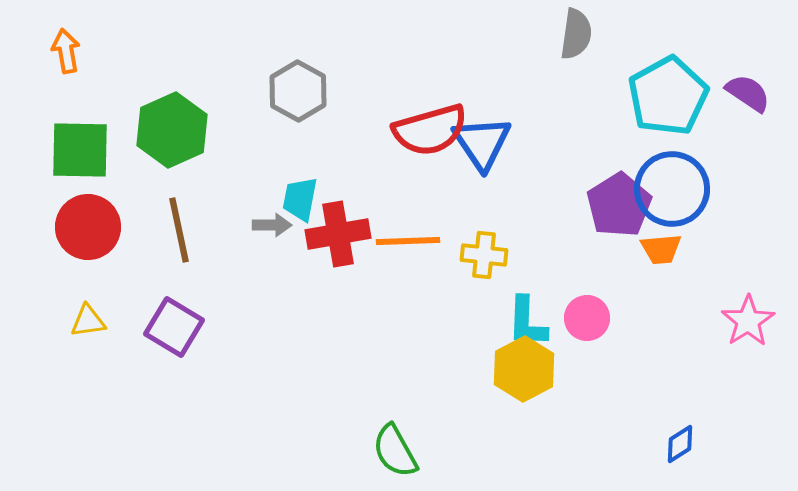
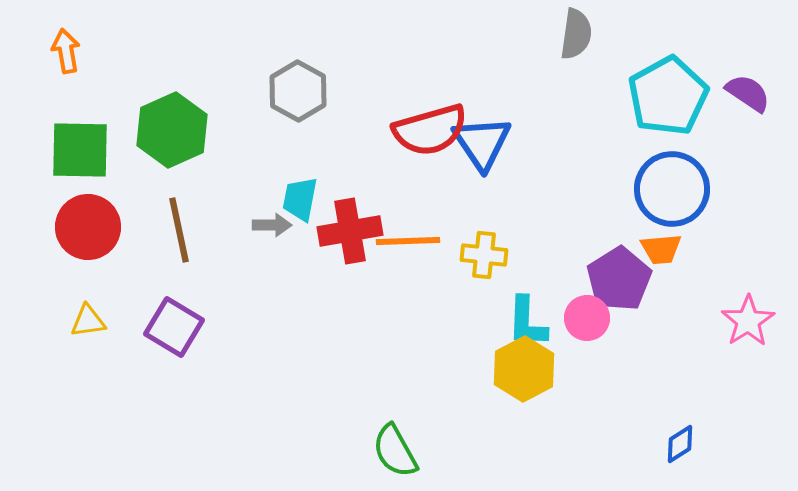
purple pentagon: moved 74 px down
red cross: moved 12 px right, 3 px up
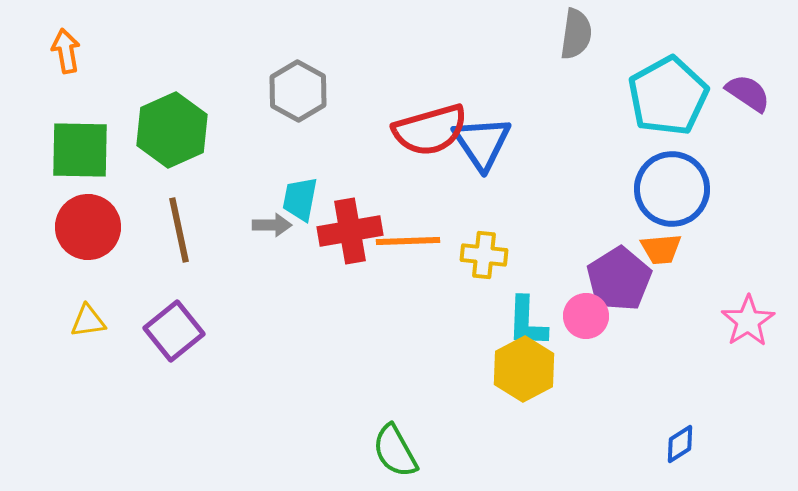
pink circle: moved 1 px left, 2 px up
purple square: moved 4 px down; rotated 20 degrees clockwise
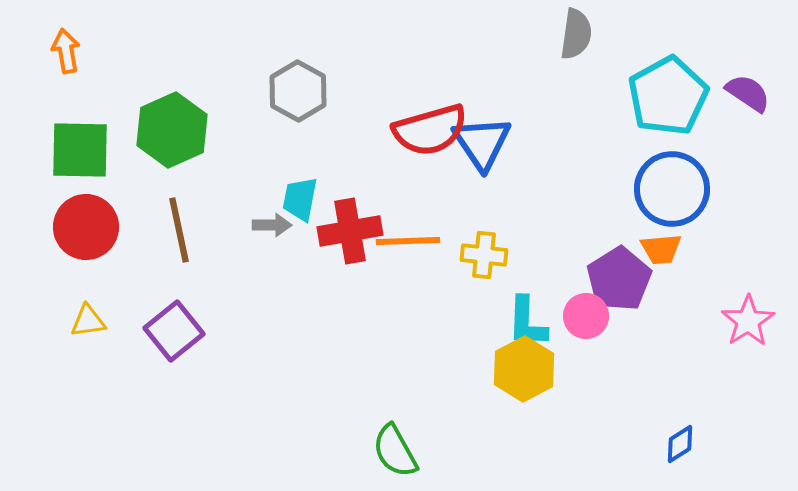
red circle: moved 2 px left
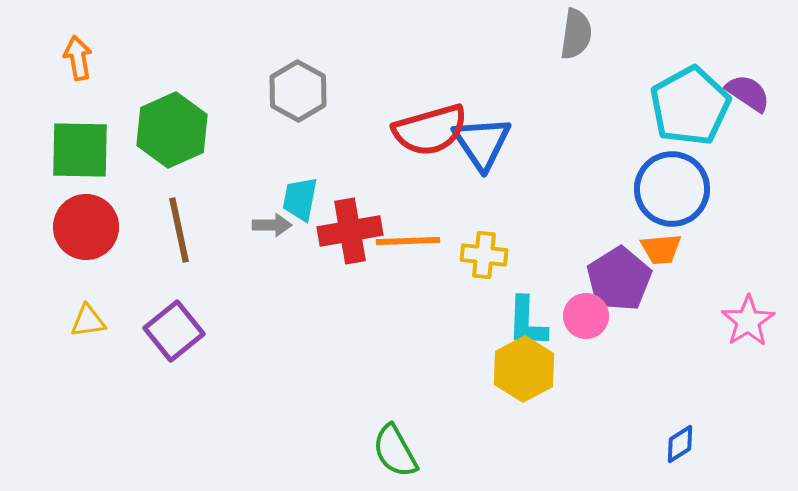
orange arrow: moved 12 px right, 7 px down
cyan pentagon: moved 22 px right, 10 px down
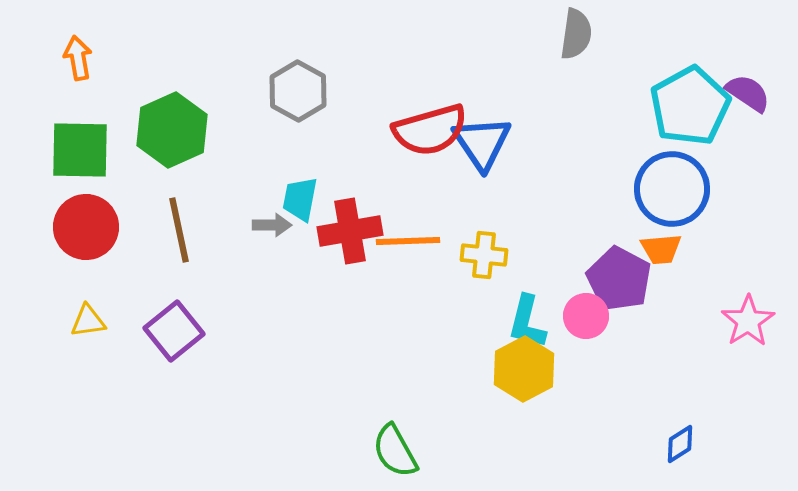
purple pentagon: rotated 12 degrees counterclockwise
cyan L-shape: rotated 12 degrees clockwise
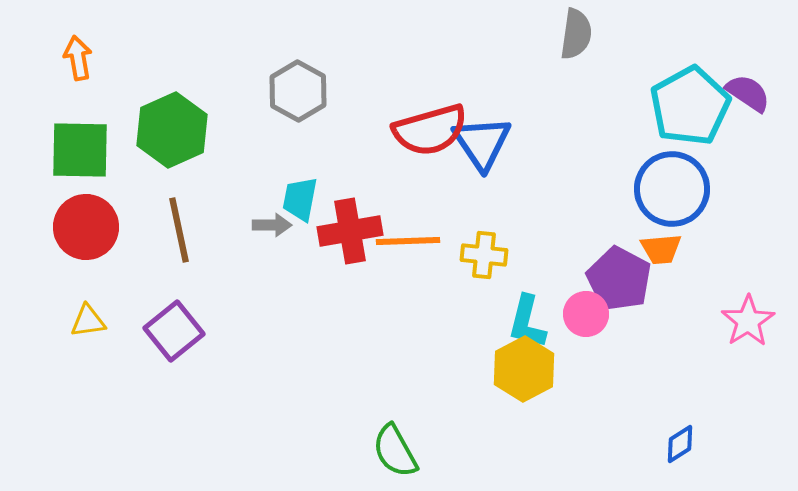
pink circle: moved 2 px up
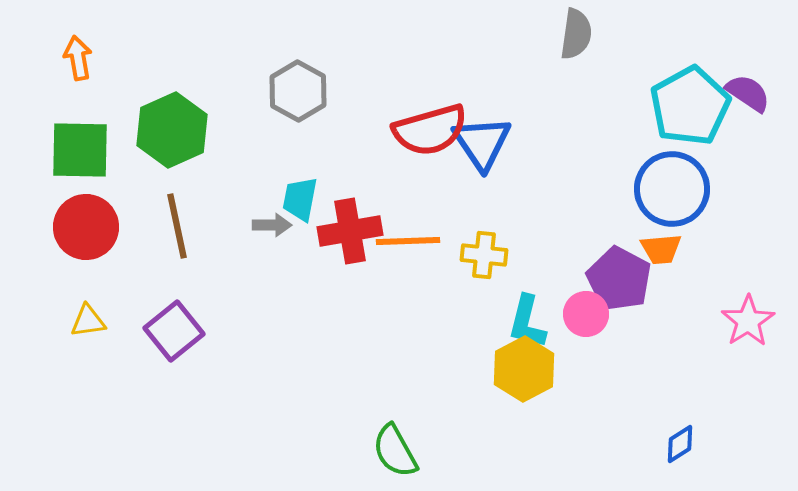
brown line: moved 2 px left, 4 px up
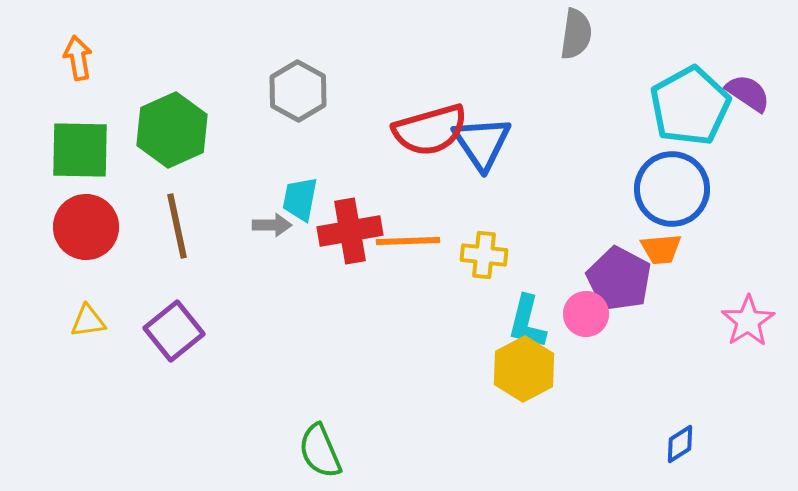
green semicircle: moved 75 px left; rotated 6 degrees clockwise
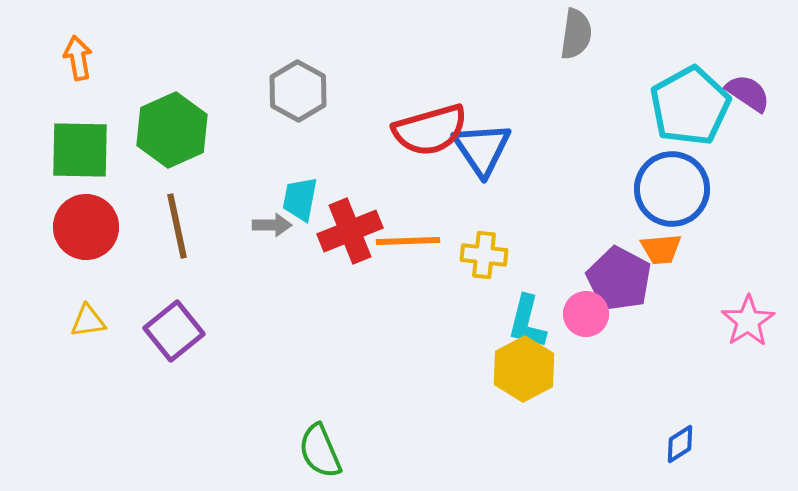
blue triangle: moved 6 px down
red cross: rotated 12 degrees counterclockwise
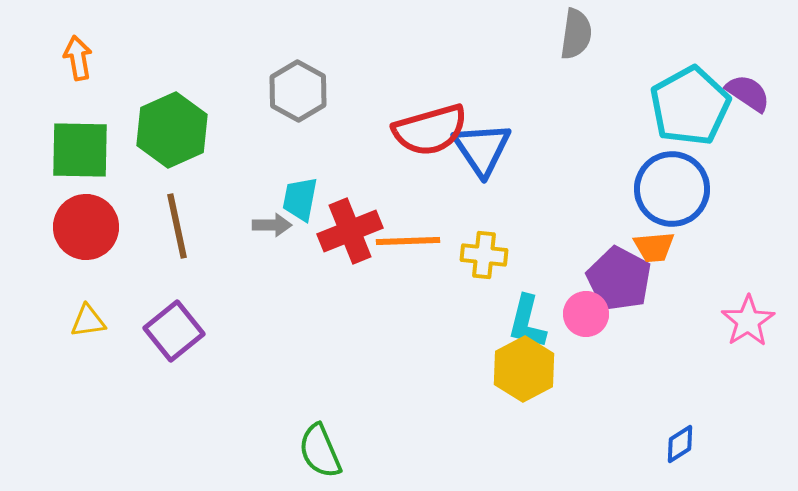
orange trapezoid: moved 7 px left, 2 px up
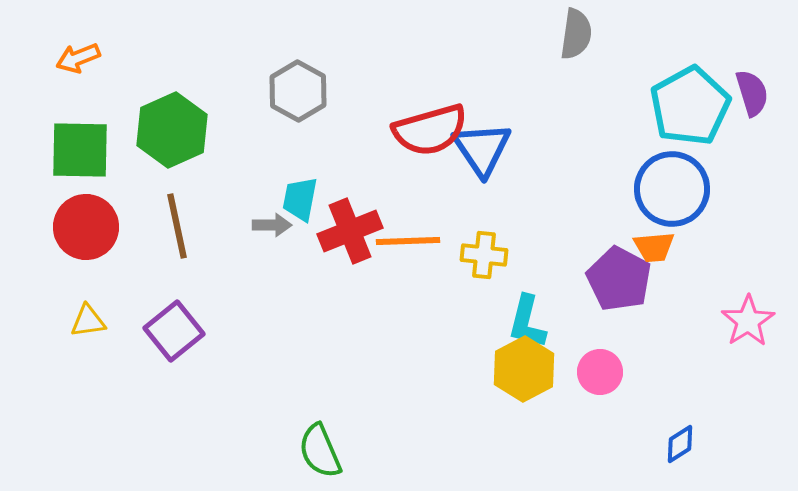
orange arrow: rotated 102 degrees counterclockwise
purple semicircle: moved 4 px right; rotated 39 degrees clockwise
pink circle: moved 14 px right, 58 px down
